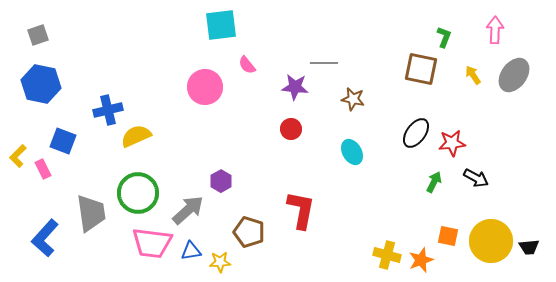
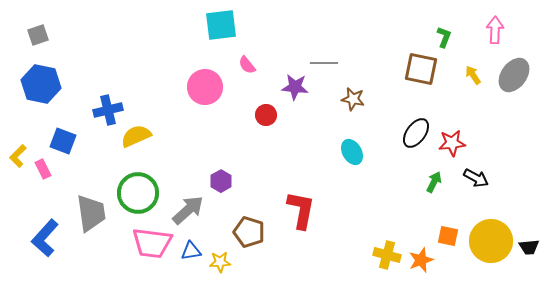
red circle: moved 25 px left, 14 px up
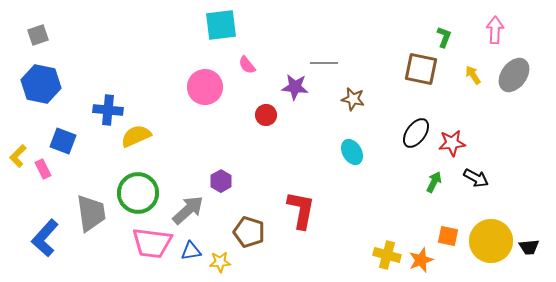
blue cross: rotated 20 degrees clockwise
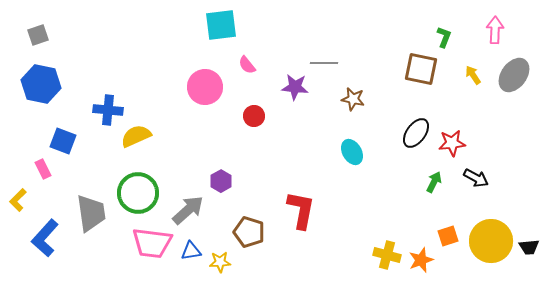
red circle: moved 12 px left, 1 px down
yellow L-shape: moved 44 px down
orange square: rotated 30 degrees counterclockwise
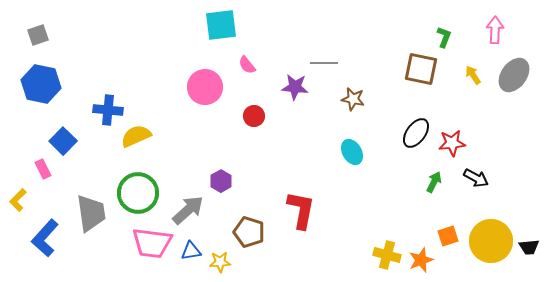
blue square: rotated 24 degrees clockwise
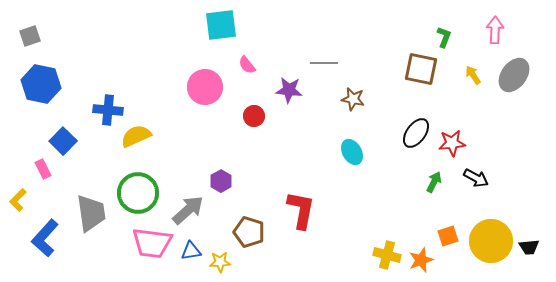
gray square: moved 8 px left, 1 px down
purple star: moved 6 px left, 3 px down
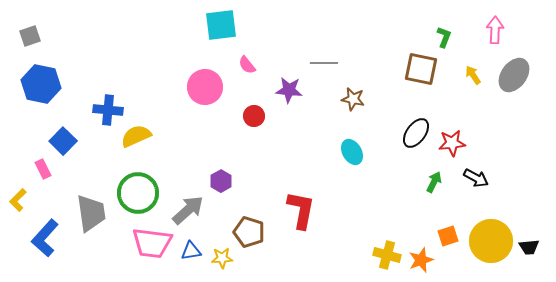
yellow star: moved 2 px right, 4 px up
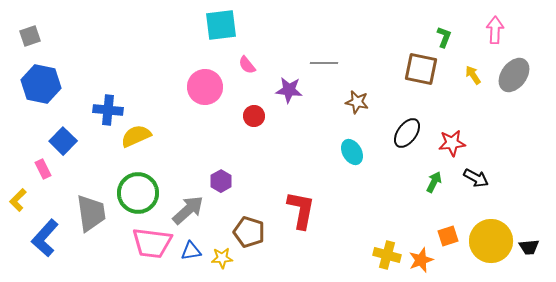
brown star: moved 4 px right, 3 px down
black ellipse: moved 9 px left
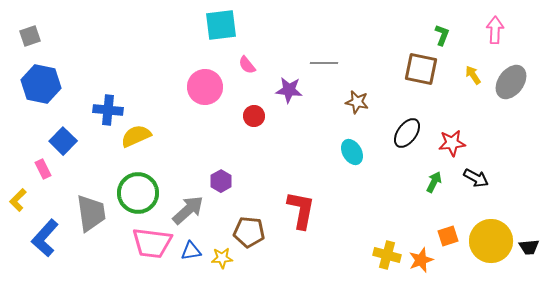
green L-shape: moved 2 px left, 2 px up
gray ellipse: moved 3 px left, 7 px down
brown pentagon: rotated 12 degrees counterclockwise
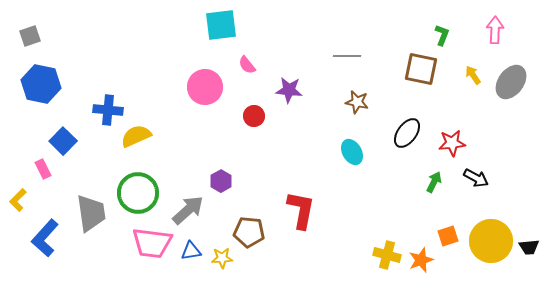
gray line: moved 23 px right, 7 px up
